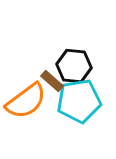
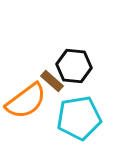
cyan pentagon: moved 17 px down
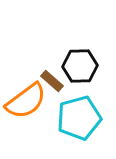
black hexagon: moved 6 px right; rotated 8 degrees counterclockwise
cyan pentagon: rotated 6 degrees counterclockwise
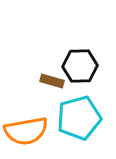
brown rectangle: rotated 25 degrees counterclockwise
orange semicircle: moved 30 px down; rotated 27 degrees clockwise
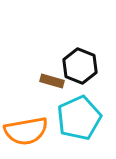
black hexagon: rotated 24 degrees clockwise
cyan pentagon: rotated 9 degrees counterclockwise
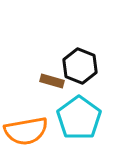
cyan pentagon: rotated 12 degrees counterclockwise
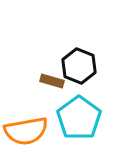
black hexagon: moved 1 px left
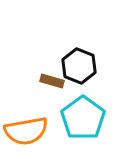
cyan pentagon: moved 4 px right
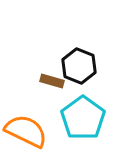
orange semicircle: rotated 144 degrees counterclockwise
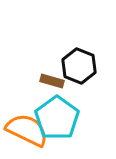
cyan pentagon: moved 26 px left
orange semicircle: moved 1 px right, 1 px up
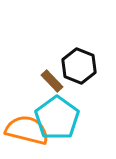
brown rectangle: rotated 30 degrees clockwise
orange semicircle: rotated 12 degrees counterclockwise
